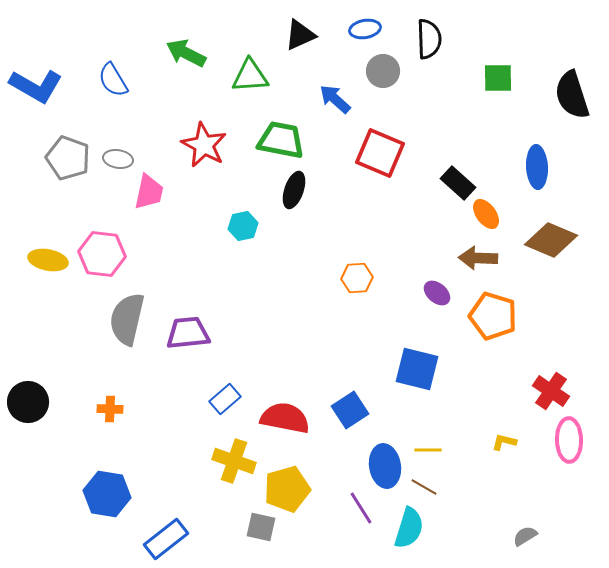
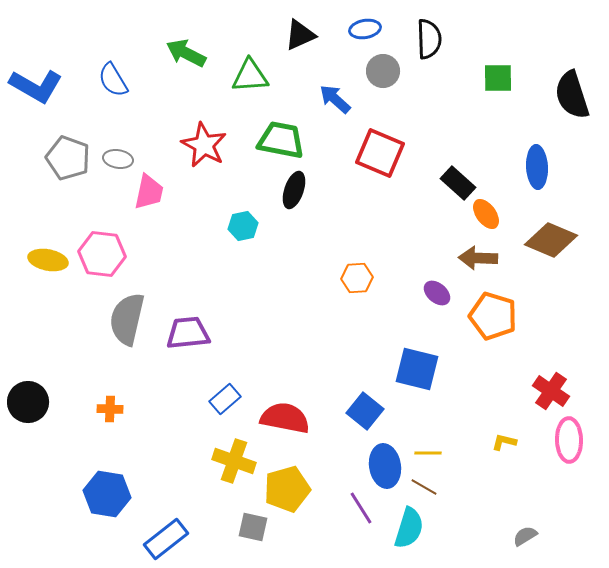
blue square at (350, 410): moved 15 px right, 1 px down; rotated 18 degrees counterclockwise
yellow line at (428, 450): moved 3 px down
gray square at (261, 527): moved 8 px left
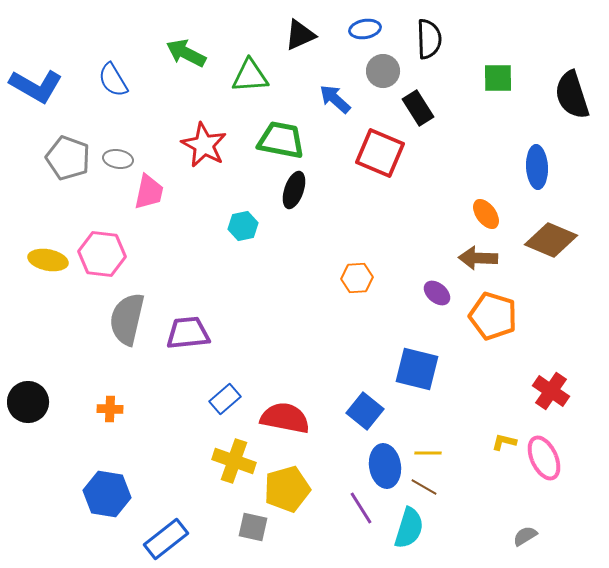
black rectangle at (458, 183): moved 40 px left, 75 px up; rotated 16 degrees clockwise
pink ellipse at (569, 440): moved 25 px left, 18 px down; rotated 24 degrees counterclockwise
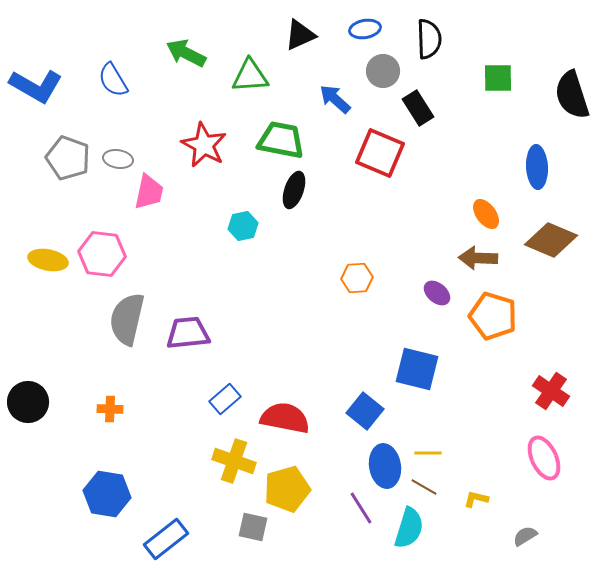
yellow L-shape at (504, 442): moved 28 px left, 57 px down
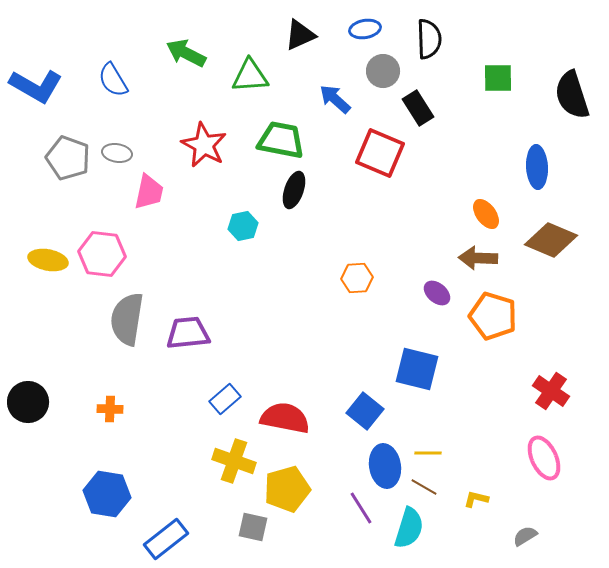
gray ellipse at (118, 159): moved 1 px left, 6 px up
gray semicircle at (127, 319): rotated 4 degrees counterclockwise
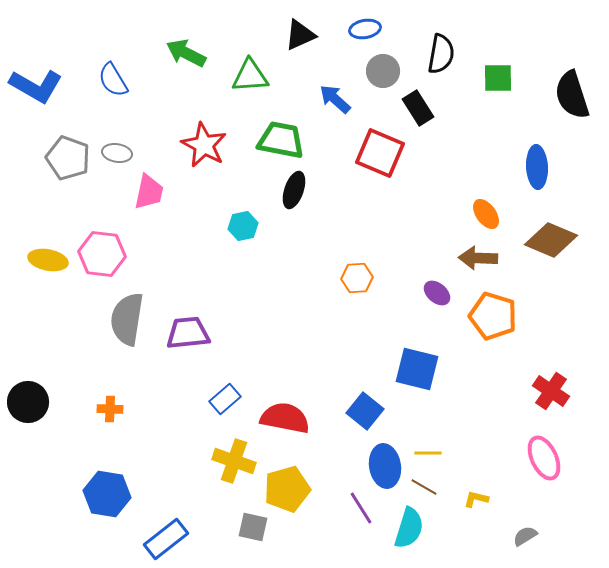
black semicircle at (429, 39): moved 12 px right, 15 px down; rotated 12 degrees clockwise
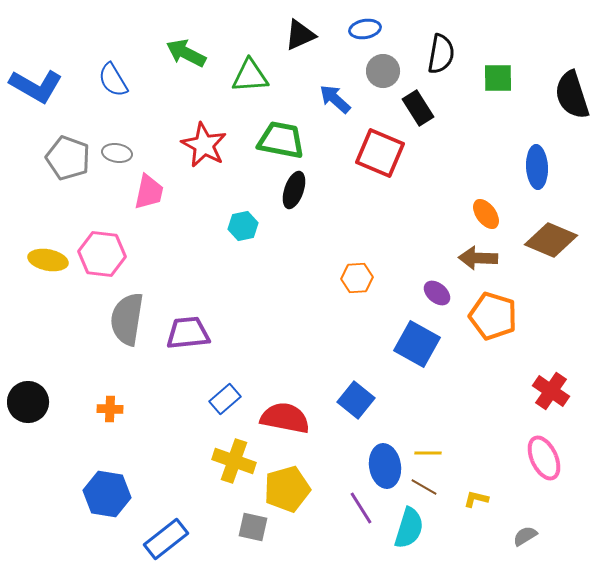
blue square at (417, 369): moved 25 px up; rotated 15 degrees clockwise
blue square at (365, 411): moved 9 px left, 11 px up
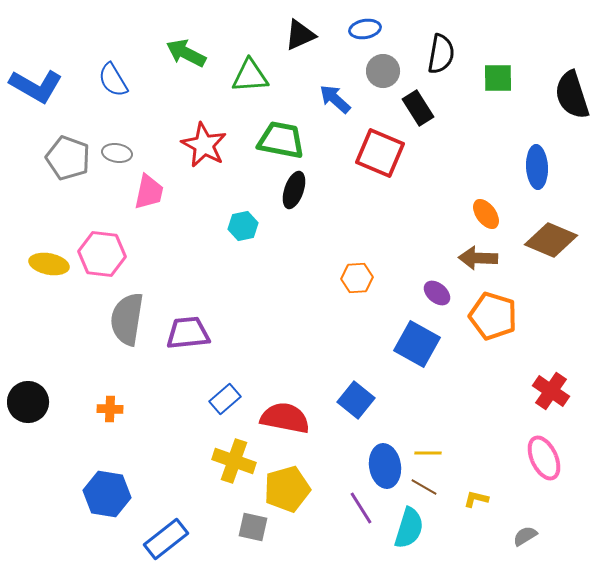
yellow ellipse at (48, 260): moved 1 px right, 4 px down
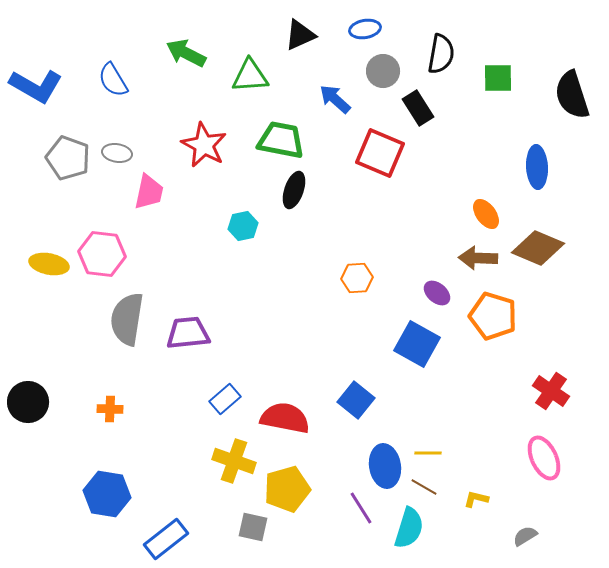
brown diamond at (551, 240): moved 13 px left, 8 px down
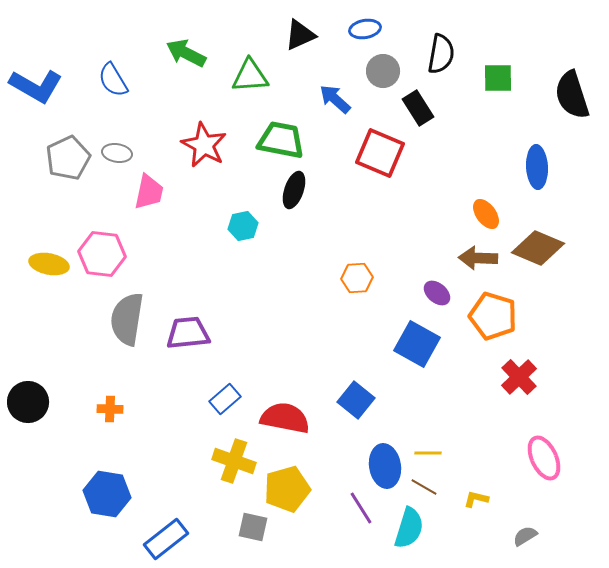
gray pentagon at (68, 158): rotated 27 degrees clockwise
red cross at (551, 391): moved 32 px left, 14 px up; rotated 12 degrees clockwise
